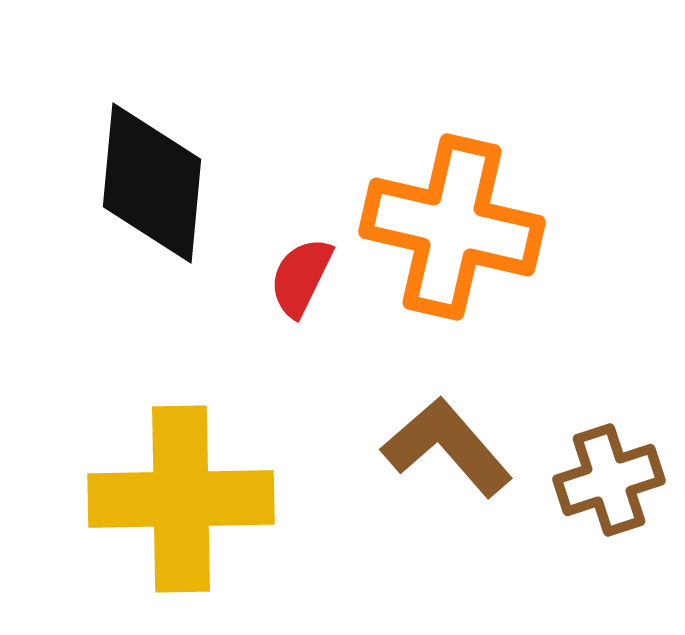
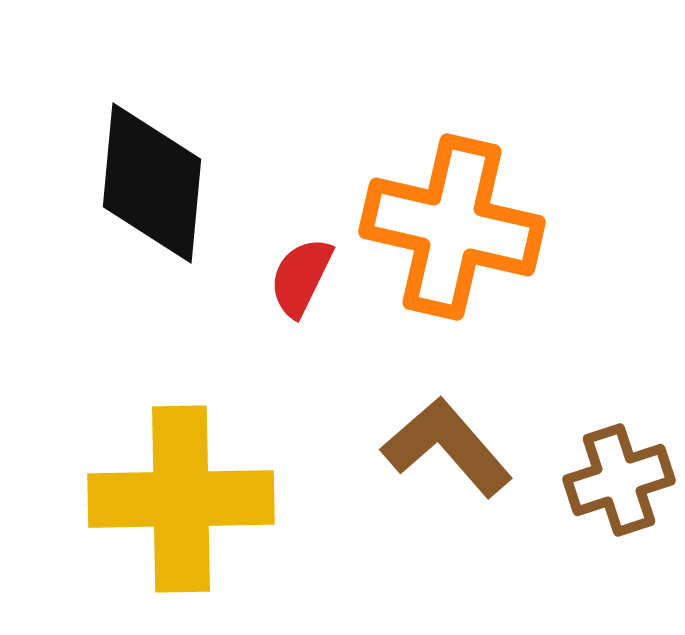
brown cross: moved 10 px right
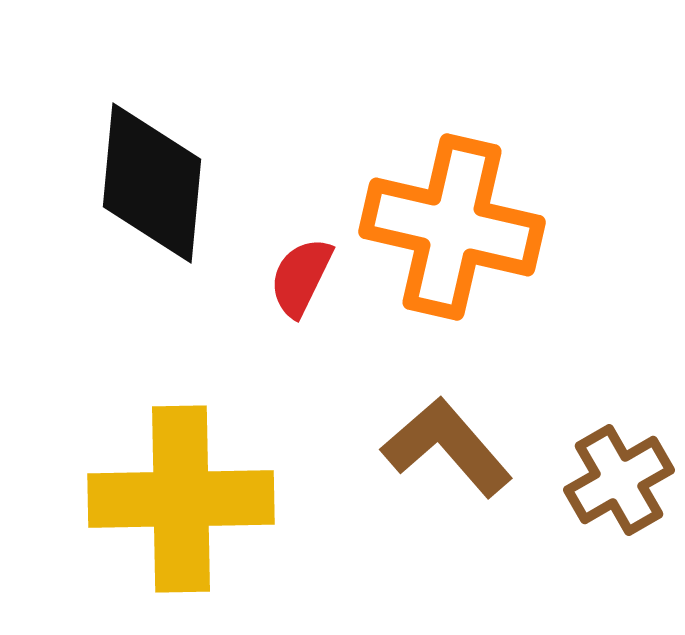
brown cross: rotated 12 degrees counterclockwise
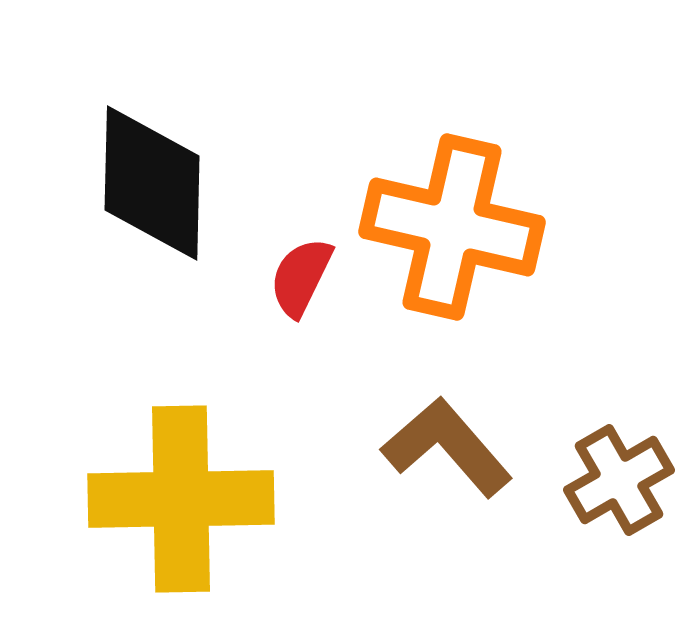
black diamond: rotated 4 degrees counterclockwise
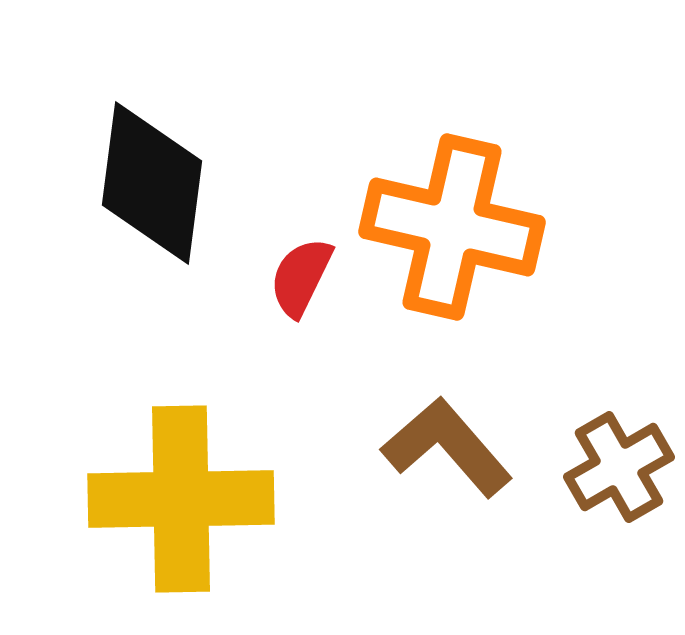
black diamond: rotated 6 degrees clockwise
brown cross: moved 13 px up
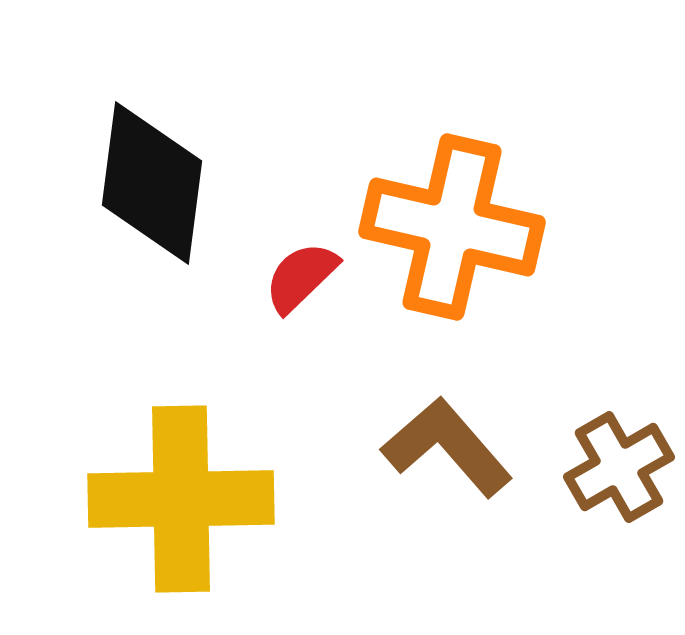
red semicircle: rotated 20 degrees clockwise
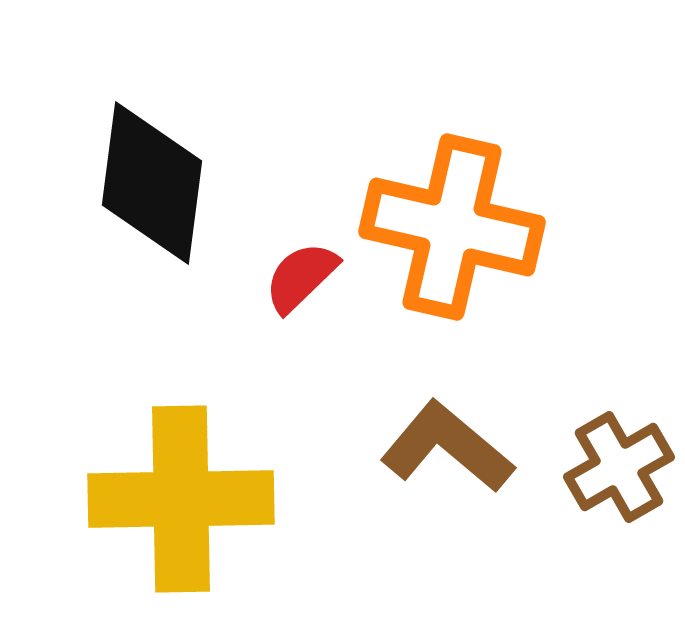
brown L-shape: rotated 9 degrees counterclockwise
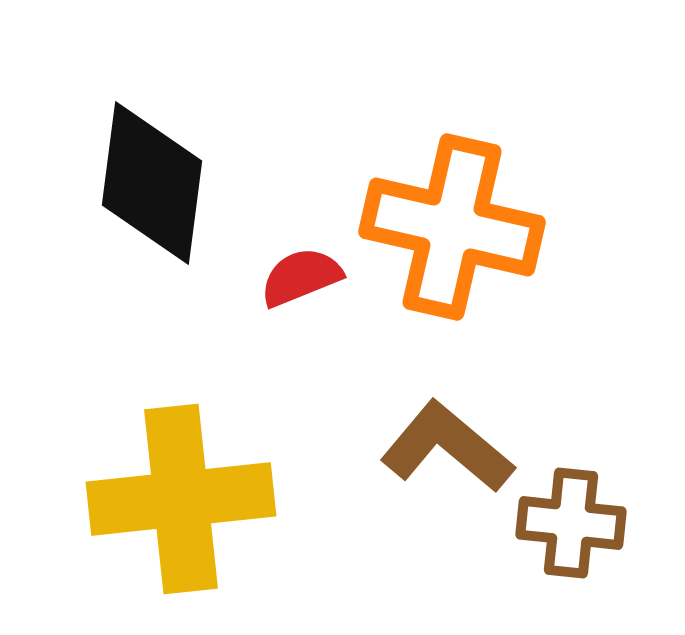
red semicircle: rotated 22 degrees clockwise
brown cross: moved 48 px left, 56 px down; rotated 36 degrees clockwise
yellow cross: rotated 5 degrees counterclockwise
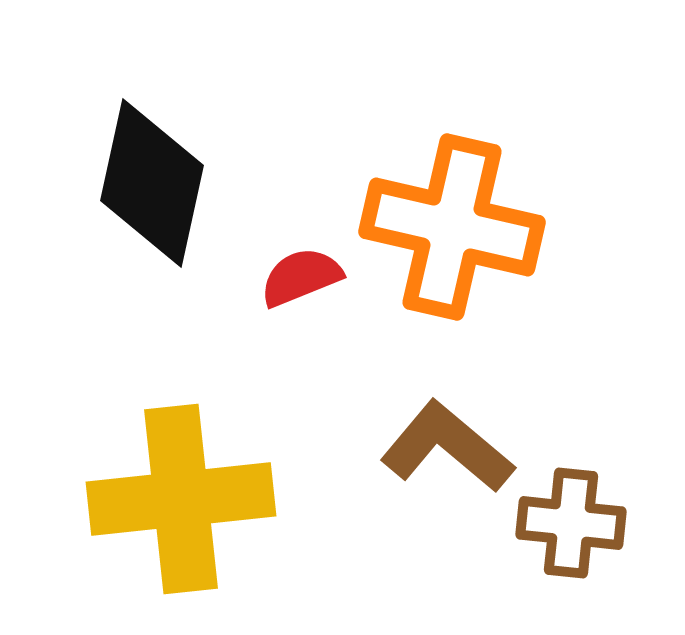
black diamond: rotated 5 degrees clockwise
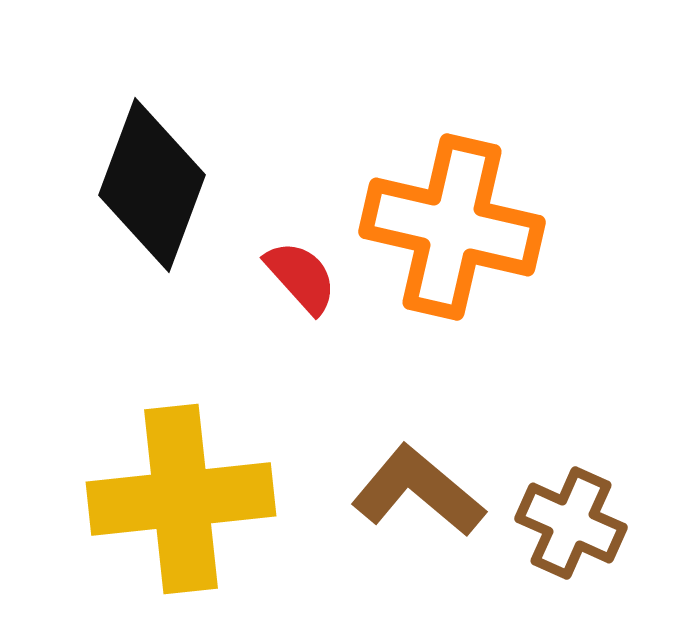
black diamond: moved 2 px down; rotated 8 degrees clockwise
red semicircle: rotated 70 degrees clockwise
brown L-shape: moved 29 px left, 44 px down
brown cross: rotated 18 degrees clockwise
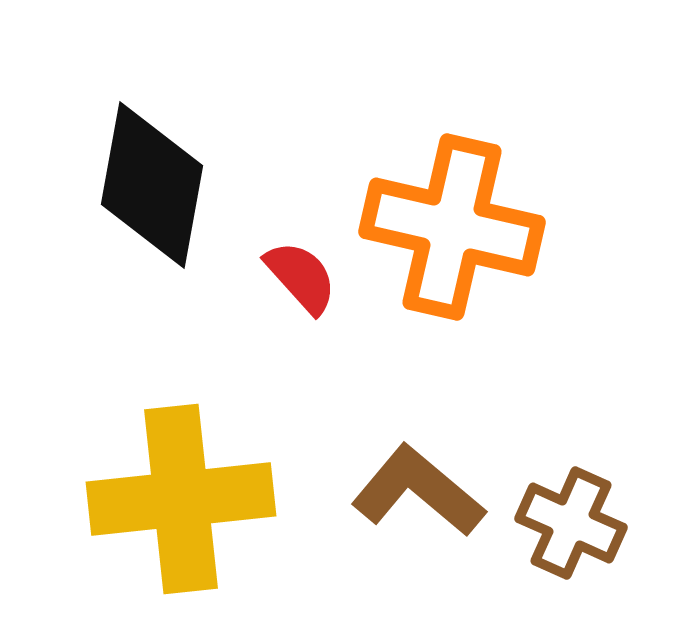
black diamond: rotated 10 degrees counterclockwise
